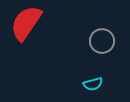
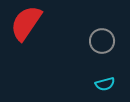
cyan semicircle: moved 12 px right
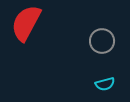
red semicircle: rotated 6 degrees counterclockwise
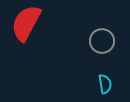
cyan semicircle: rotated 84 degrees counterclockwise
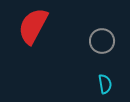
red semicircle: moved 7 px right, 3 px down
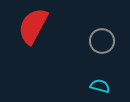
cyan semicircle: moved 5 px left, 2 px down; rotated 66 degrees counterclockwise
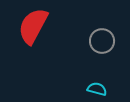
cyan semicircle: moved 3 px left, 3 px down
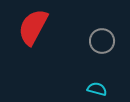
red semicircle: moved 1 px down
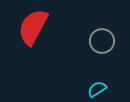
cyan semicircle: rotated 48 degrees counterclockwise
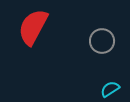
cyan semicircle: moved 13 px right
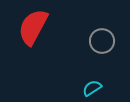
cyan semicircle: moved 18 px left, 1 px up
